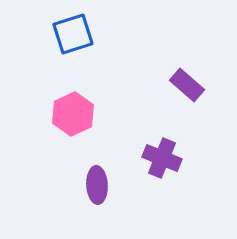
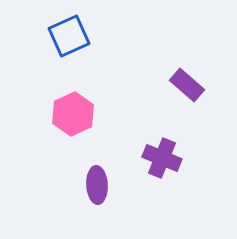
blue square: moved 4 px left, 2 px down; rotated 6 degrees counterclockwise
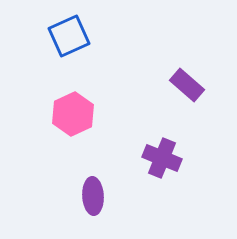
purple ellipse: moved 4 px left, 11 px down
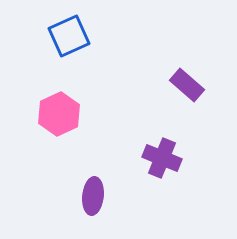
pink hexagon: moved 14 px left
purple ellipse: rotated 9 degrees clockwise
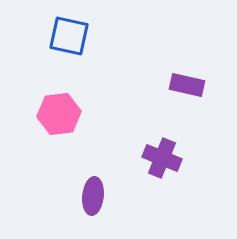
blue square: rotated 36 degrees clockwise
purple rectangle: rotated 28 degrees counterclockwise
pink hexagon: rotated 18 degrees clockwise
